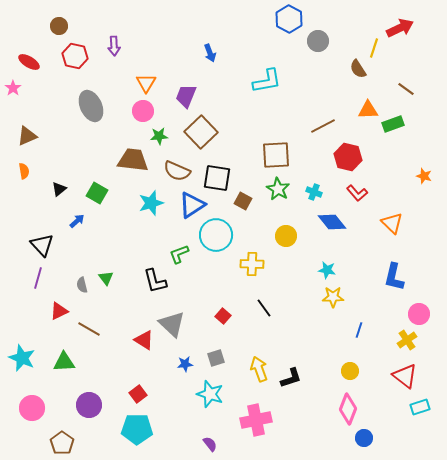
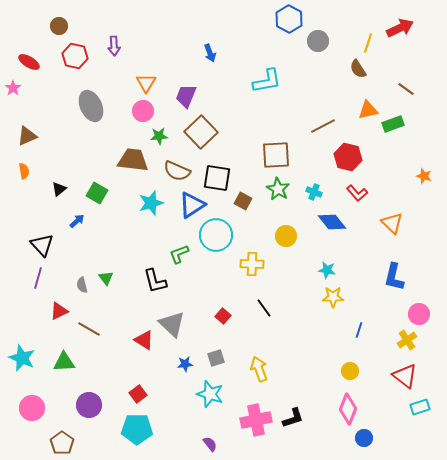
yellow line at (374, 48): moved 6 px left, 5 px up
orange triangle at (368, 110): rotated 10 degrees counterclockwise
black L-shape at (291, 378): moved 2 px right, 40 px down
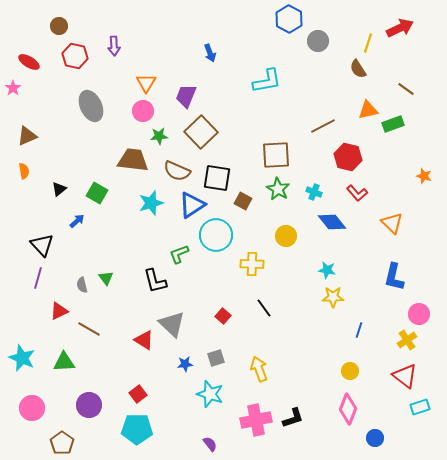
blue circle at (364, 438): moved 11 px right
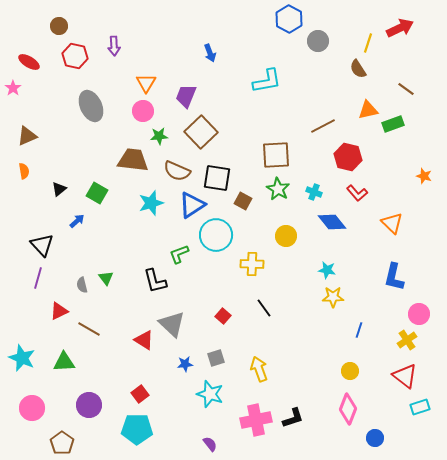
red square at (138, 394): moved 2 px right
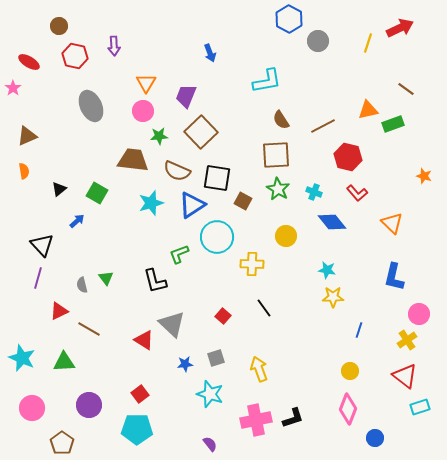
brown semicircle at (358, 69): moved 77 px left, 51 px down
cyan circle at (216, 235): moved 1 px right, 2 px down
